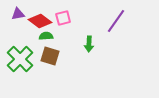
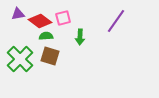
green arrow: moved 9 px left, 7 px up
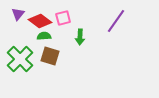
purple triangle: rotated 40 degrees counterclockwise
green semicircle: moved 2 px left
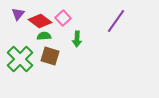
pink square: rotated 28 degrees counterclockwise
green arrow: moved 3 px left, 2 px down
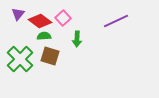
purple line: rotated 30 degrees clockwise
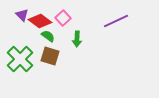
purple triangle: moved 4 px right, 1 px down; rotated 24 degrees counterclockwise
green semicircle: moved 4 px right; rotated 40 degrees clockwise
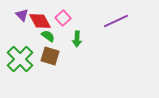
red diamond: rotated 25 degrees clockwise
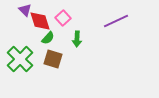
purple triangle: moved 3 px right, 5 px up
red diamond: rotated 10 degrees clockwise
green semicircle: moved 2 px down; rotated 96 degrees clockwise
brown square: moved 3 px right, 3 px down
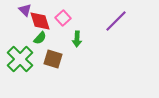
purple line: rotated 20 degrees counterclockwise
green semicircle: moved 8 px left
